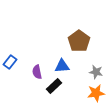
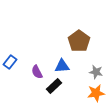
purple semicircle: rotated 16 degrees counterclockwise
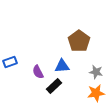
blue rectangle: rotated 32 degrees clockwise
purple semicircle: moved 1 px right
